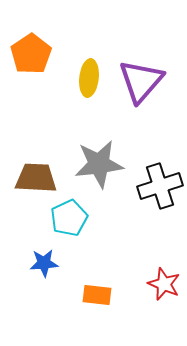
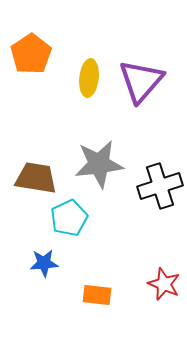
brown trapezoid: rotated 6 degrees clockwise
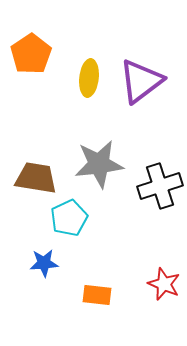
purple triangle: rotated 12 degrees clockwise
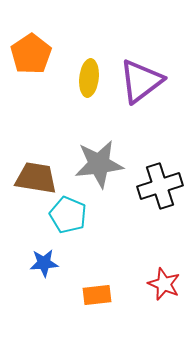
cyan pentagon: moved 1 px left, 3 px up; rotated 24 degrees counterclockwise
orange rectangle: rotated 12 degrees counterclockwise
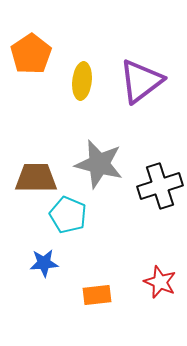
yellow ellipse: moved 7 px left, 3 px down
gray star: rotated 21 degrees clockwise
brown trapezoid: rotated 9 degrees counterclockwise
red star: moved 4 px left, 2 px up
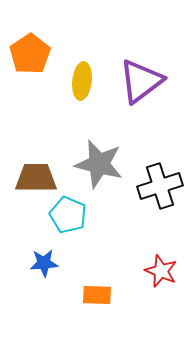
orange pentagon: moved 1 px left
red star: moved 1 px right, 11 px up
orange rectangle: rotated 8 degrees clockwise
